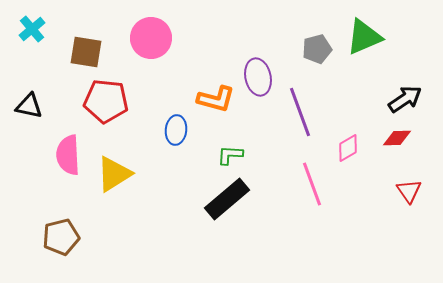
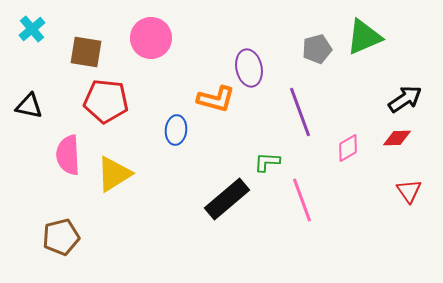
purple ellipse: moved 9 px left, 9 px up
green L-shape: moved 37 px right, 7 px down
pink line: moved 10 px left, 16 px down
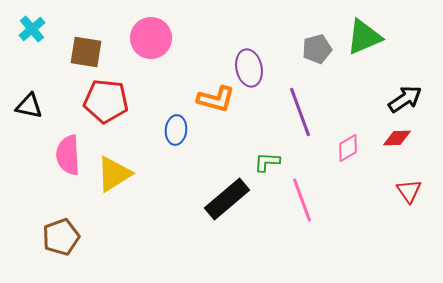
brown pentagon: rotated 6 degrees counterclockwise
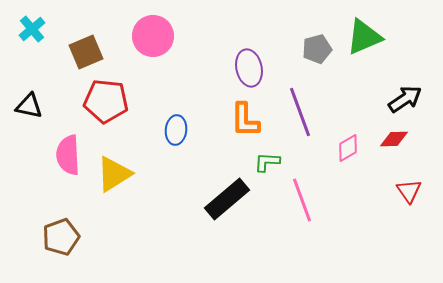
pink circle: moved 2 px right, 2 px up
brown square: rotated 32 degrees counterclockwise
orange L-shape: moved 29 px right, 21 px down; rotated 75 degrees clockwise
red diamond: moved 3 px left, 1 px down
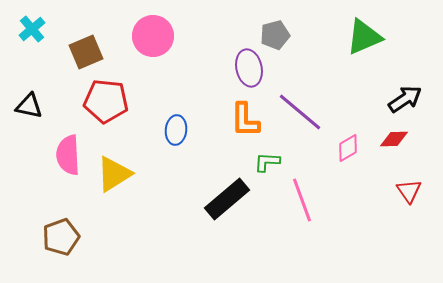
gray pentagon: moved 42 px left, 14 px up
purple line: rotated 30 degrees counterclockwise
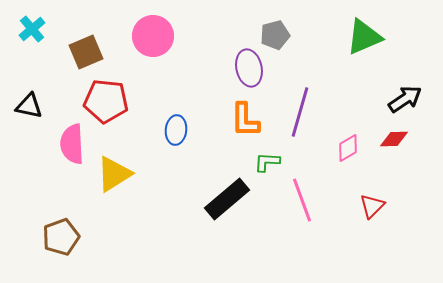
purple line: rotated 66 degrees clockwise
pink semicircle: moved 4 px right, 11 px up
red triangle: moved 37 px left, 15 px down; rotated 20 degrees clockwise
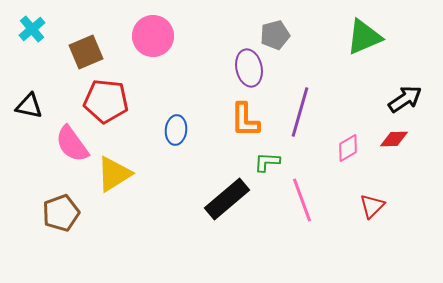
pink semicircle: rotated 33 degrees counterclockwise
brown pentagon: moved 24 px up
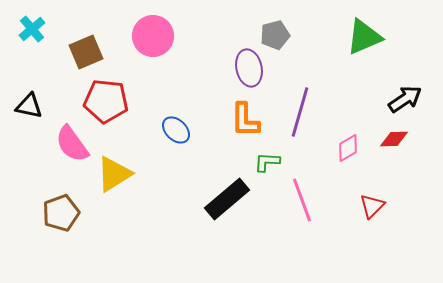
blue ellipse: rotated 52 degrees counterclockwise
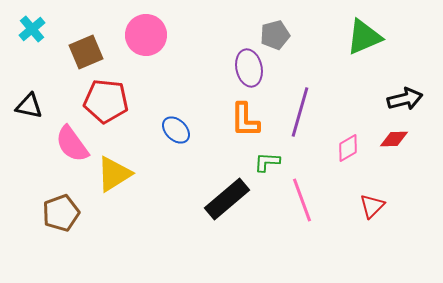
pink circle: moved 7 px left, 1 px up
black arrow: rotated 20 degrees clockwise
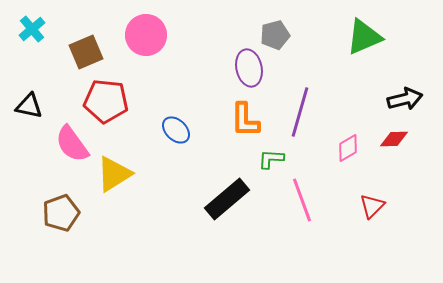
green L-shape: moved 4 px right, 3 px up
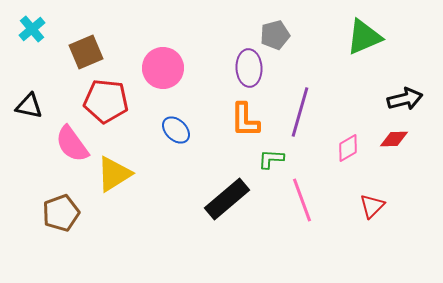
pink circle: moved 17 px right, 33 px down
purple ellipse: rotated 9 degrees clockwise
